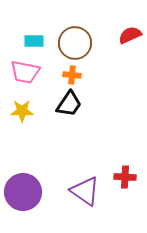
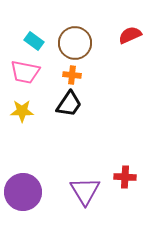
cyan rectangle: rotated 36 degrees clockwise
purple triangle: rotated 24 degrees clockwise
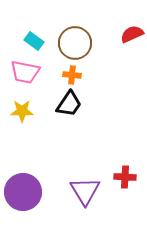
red semicircle: moved 2 px right, 1 px up
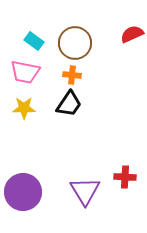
yellow star: moved 2 px right, 3 px up
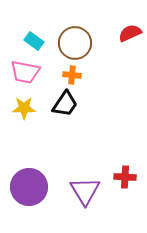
red semicircle: moved 2 px left, 1 px up
black trapezoid: moved 4 px left
purple circle: moved 6 px right, 5 px up
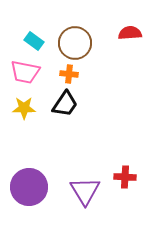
red semicircle: rotated 20 degrees clockwise
orange cross: moved 3 px left, 1 px up
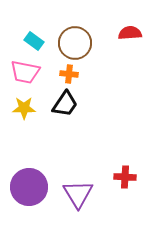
purple triangle: moved 7 px left, 3 px down
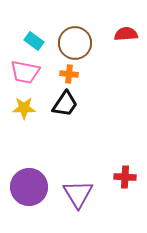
red semicircle: moved 4 px left, 1 px down
